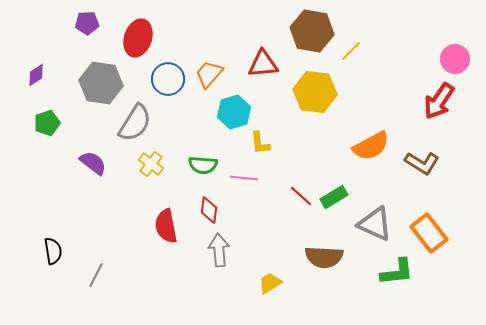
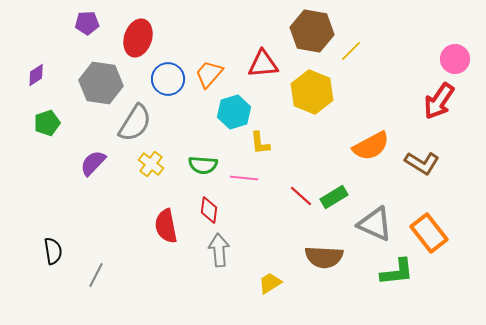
yellow hexagon: moved 3 px left; rotated 15 degrees clockwise
purple semicircle: rotated 84 degrees counterclockwise
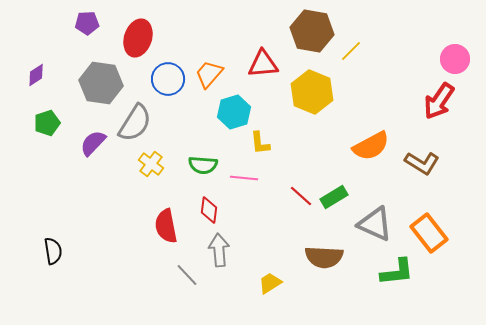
purple semicircle: moved 20 px up
gray line: moved 91 px right; rotated 70 degrees counterclockwise
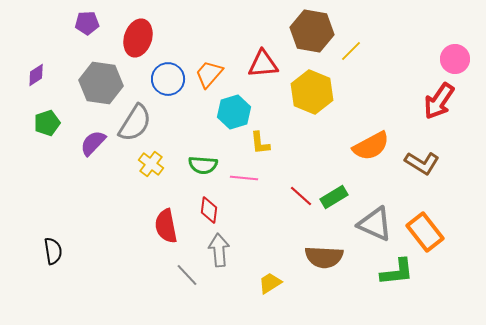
orange rectangle: moved 4 px left, 1 px up
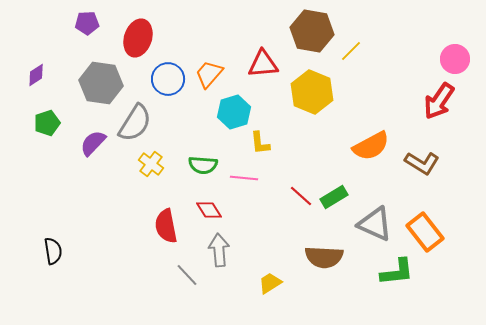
red diamond: rotated 40 degrees counterclockwise
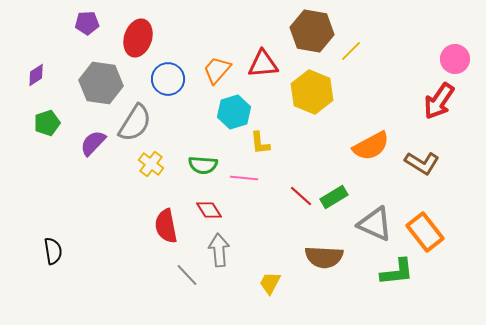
orange trapezoid: moved 8 px right, 4 px up
yellow trapezoid: rotated 30 degrees counterclockwise
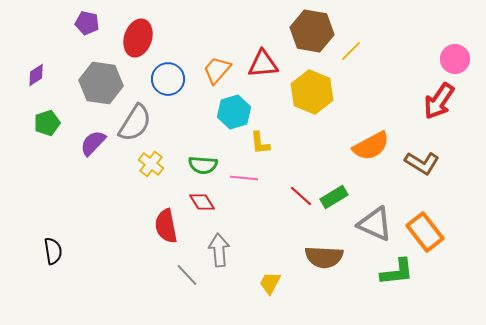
purple pentagon: rotated 15 degrees clockwise
red diamond: moved 7 px left, 8 px up
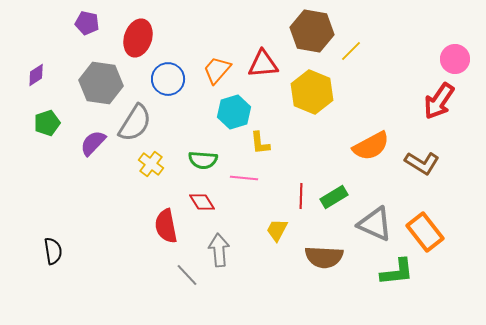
green semicircle: moved 5 px up
red line: rotated 50 degrees clockwise
yellow trapezoid: moved 7 px right, 53 px up
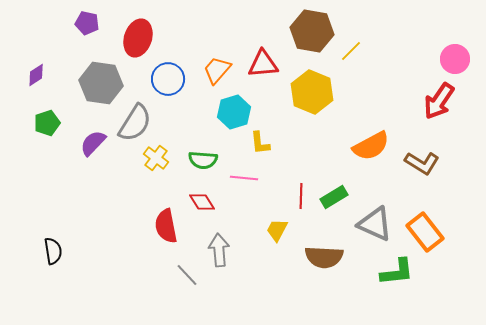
yellow cross: moved 5 px right, 6 px up
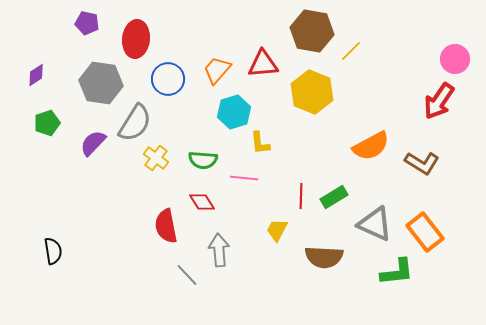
red ellipse: moved 2 px left, 1 px down; rotated 12 degrees counterclockwise
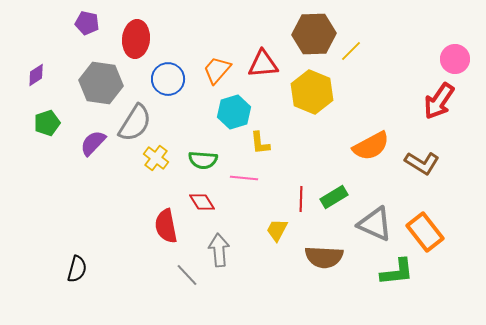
brown hexagon: moved 2 px right, 3 px down; rotated 12 degrees counterclockwise
red line: moved 3 px down
black semicircle: moved 24 px right, 18 px down; rotated 24 degrees clockwise
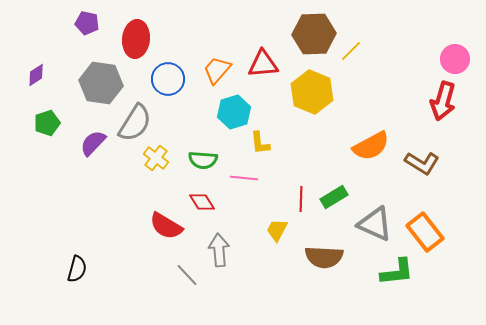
red arrow: moved 4 px right; rotated 18 degrees counterclockwise
red semicircle: rotated 48 degrees counterclockwise
